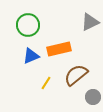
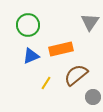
gray triangle: rotated 30 degrees counterclockwise
orange rectangle: moved 2 px right
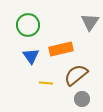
blue triangle: rotated 42 degrees counterclockwise
yellow line: rotated 64 degrees clockwise
gray circle: moved 11 px left, 2 px down
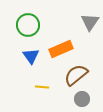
orange rectangle: rotated 10 degrees counterclockwise
yellow line: moved 4 px left, 4 px down
